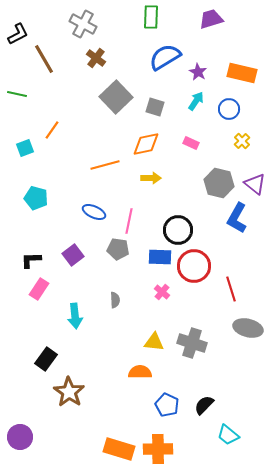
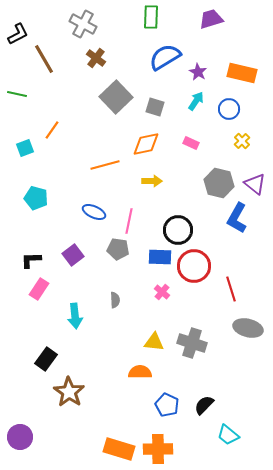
yellow arrow at (151, 178): moved 1 px right, 3 px down
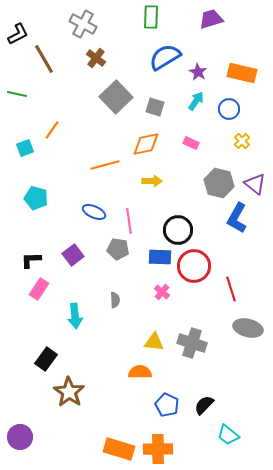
pink line at (129, 221): rotated 20 degrees counterclockwise
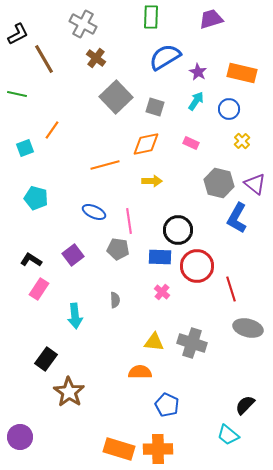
black L-shape at (31, 260): rotated 35 degrees clockwise
red circle at (194, 266): moved 3 px right
black semicircle at (204, 405): moved 41 px right
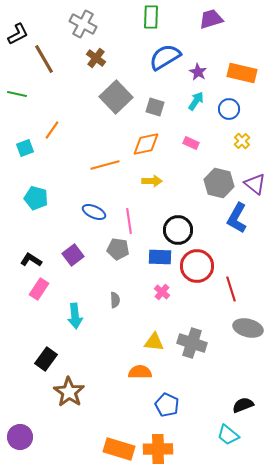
black semicircle at (245, 405): moved 2 px left; rotated 25 degrees clockwise
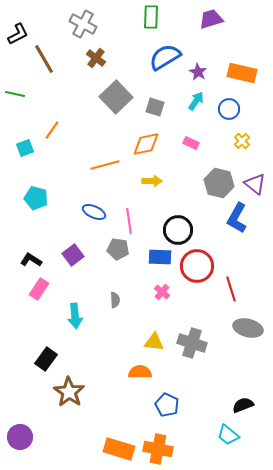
green line at (17, 94): moved 2 px left
orange cross at (158, 449): rotated 12 degrees clockwise
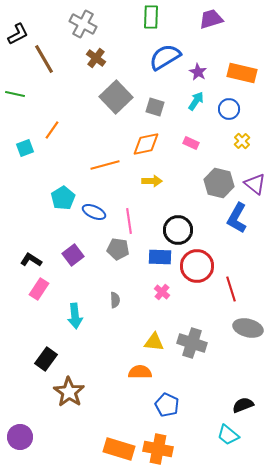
cyan pentagon at (36, 198): moved 27 px right; rotated 25 degrees clockwise
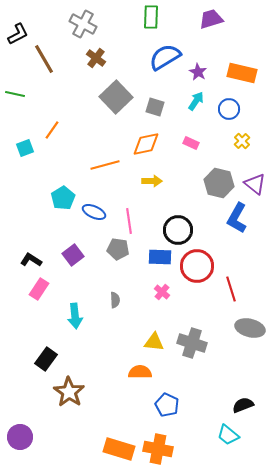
gray ellipse at (248, 328): moved 2 px right
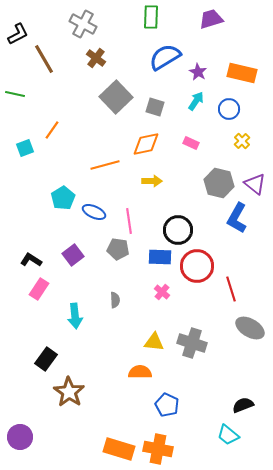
gray ellipse at (250, 328): rotated 16 degrees clockwise
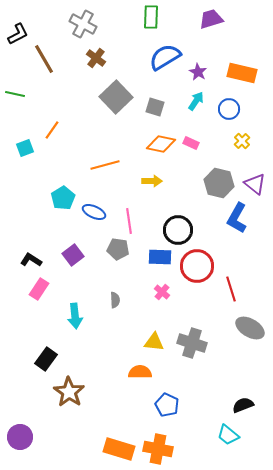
orange diamond at (146, 144): moved 15 px right; rotated 24 degrees clockwise
